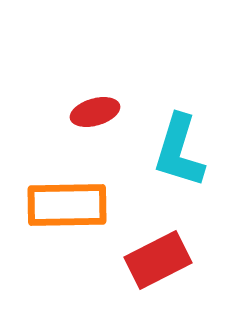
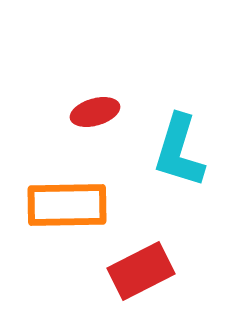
red rectangle: moved 17 px left, 11 px down
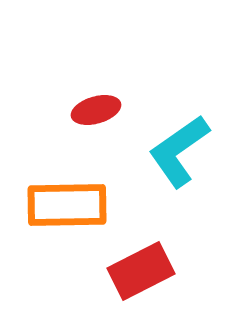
red ellipse: moved 1 px right, 2 px up
cyan L-shape: rotated 38 degrees clockwise
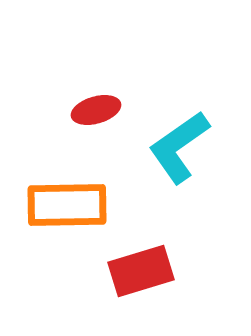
cyan L-shape: moved 4 px up
red rectangle: rotated 10 degrees clockwise
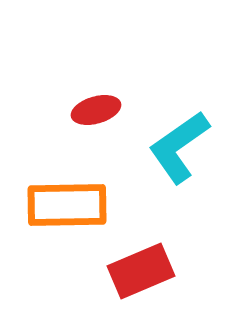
red rectangle: rotated 6 degrees counterclockwise
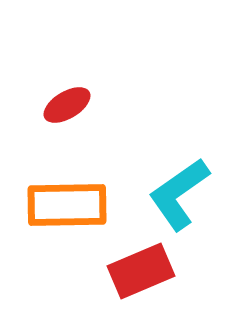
red ellipse: moved 29 px left, 5 px up; rotated 15 degrees counterclockwise
cyan L-shape: moved 47 px down
